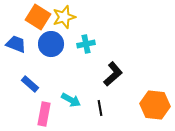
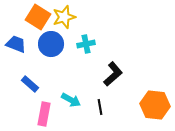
black line: moved 1 px up
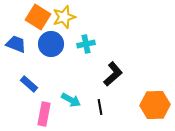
blue rectangle: moved 1 px left
orange hexagon: rotated 8 degrees counterclockwise
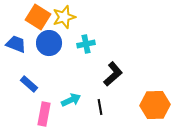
blue circle: moved 2 px left, 1 px up
cyan arrow: rotated 54 degrees counterclockwise
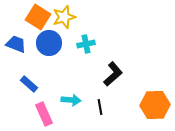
cyan arrow: rotated 30 degrees clockwise
pink rectangle: rotated 35 degrees counterclockwise
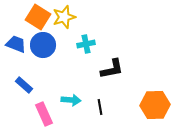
blue circle: moved 6 px left, 2 px down
black L-shape: moved 1 px left, 5 px up; rotated 30 degrees clockwise
blue rectangle: moved 5 px left, 1 px down
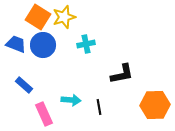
black L-shape: moved 10 px right, 5 px down
black line: moved 1 px left
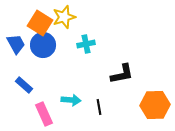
orange square: moved 2 px right, 6 px down
blue trapezoid: rotated 40 degrees clockwise
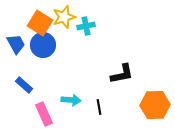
cyan cross: moved 18 px up
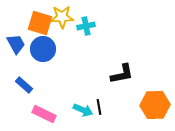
yellow star: moved 2 px left; rotated 15 degrees clockwise
orange square: rotated 15 degrees counterclockwise
blue circle: moved 4 px down
cyan arrow: moved 12 px right, 10 px down; rotated 18 degrees clockwise
pink rectangle: rotated 40 degrees counterclockwise
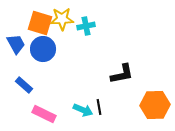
yellow star: moved 2 px down
